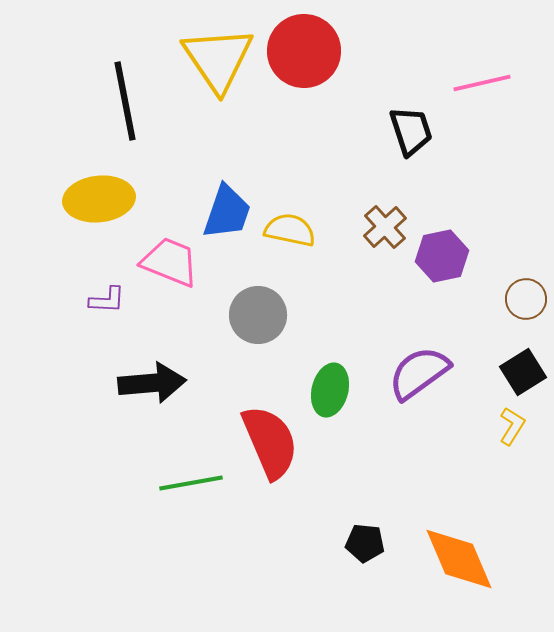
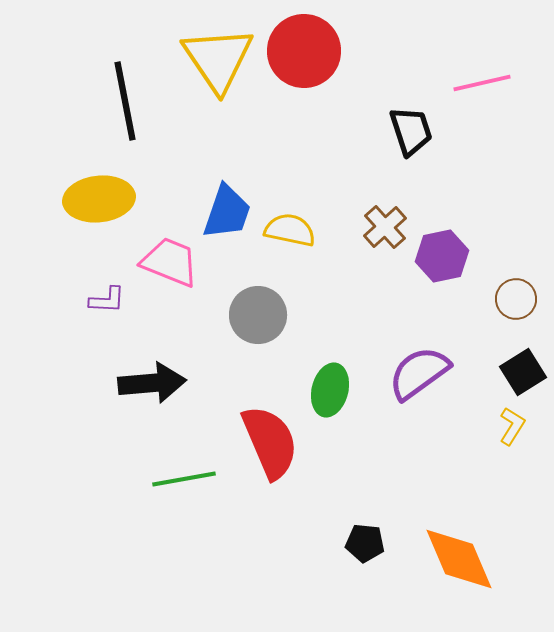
brown circle: moved 10 px left
green line: moved 7 px left, 4 px up
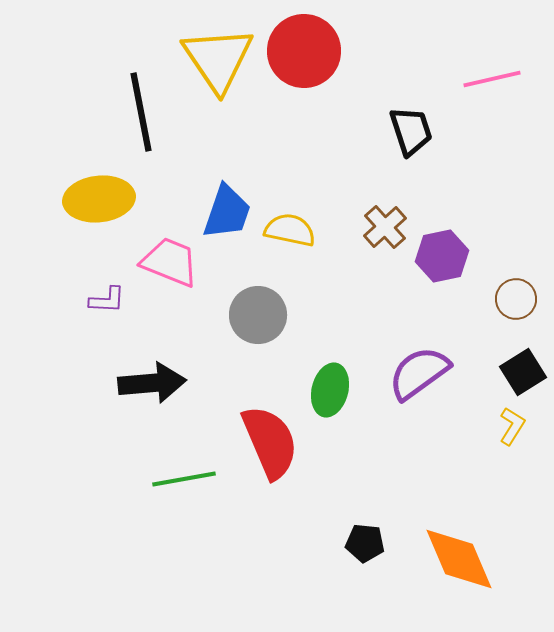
pink line: moved 10 px right, 4 px up
black line: moved 16 px right, 11 px down
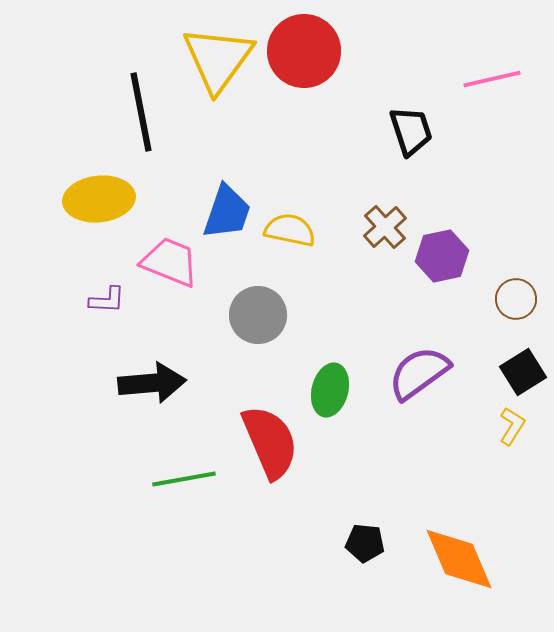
yellow triangle: rotated 10 degrees clockwise
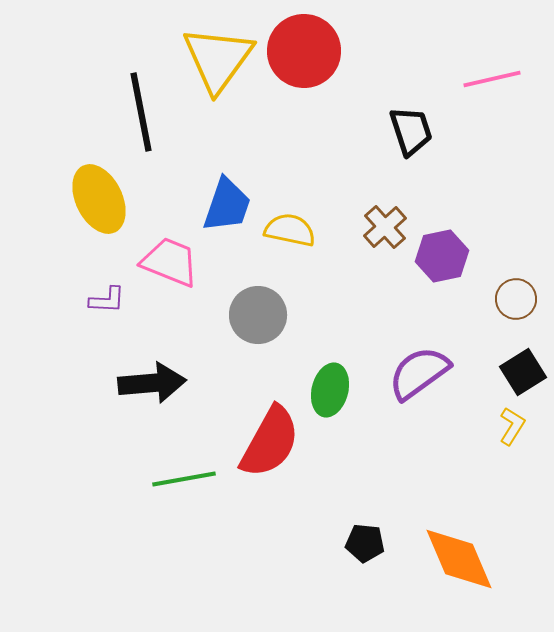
yellow ellipse: rotated 70 degrees clockwise
blue trapezoid: moved 7 px up
red semicircle: rotated 52 degrees clockwise
